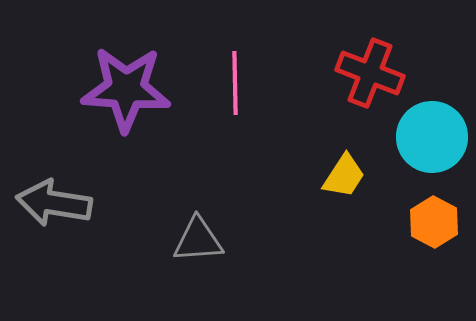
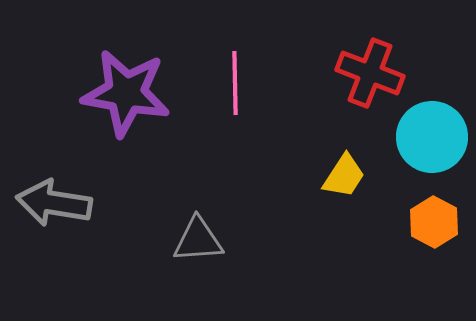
purple star: moved 4 px down; rotated 6 degrees clockwise
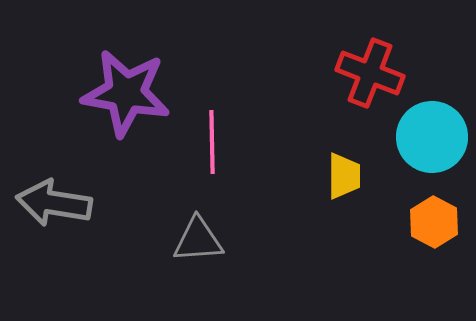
pink line: moved 23 px left, 59 px down
yellow trapezoid: rotated 33 degrees counterclockwise
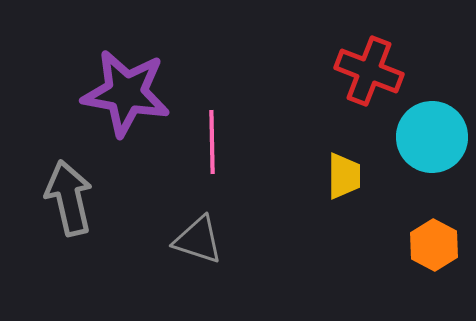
red cross: moved 1 px left, 2 px up
gray arrow: moved 15 px right, 5 px up; rotated 68 degrees clockwise
orange hexagon: moved 23 px down
gray triangle: rotated 22 degrees clockwise
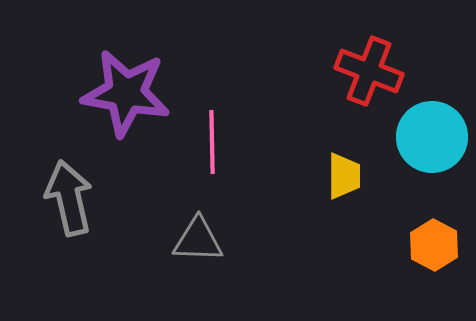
gray triangle: rotated 16 degrees counterclockwise
